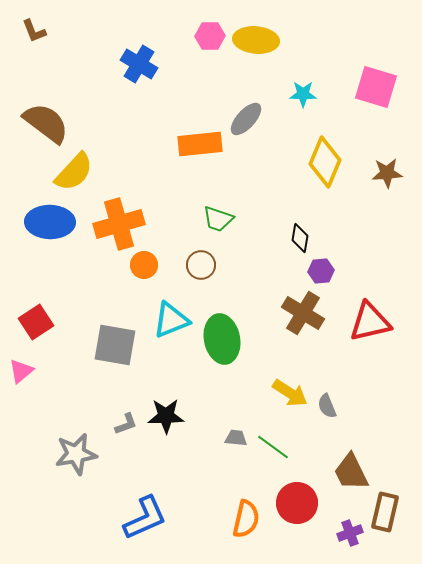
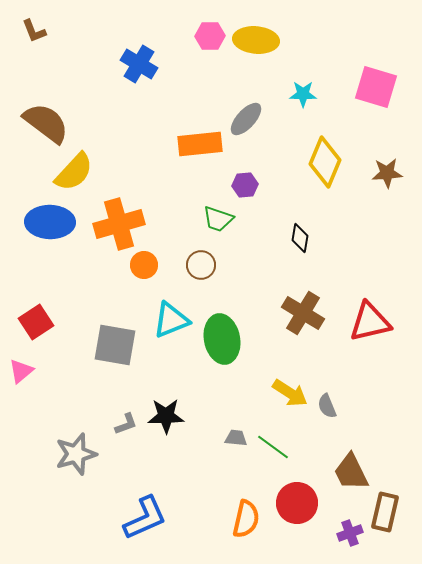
purple hexagon: moved 76 px left, 86 px up
gray star: rotated 6 degrees counterclockwise
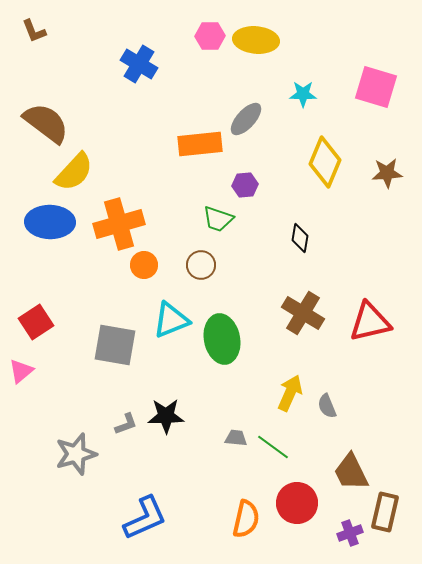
yellow arrow: rotated 99 degrees counterclockwise
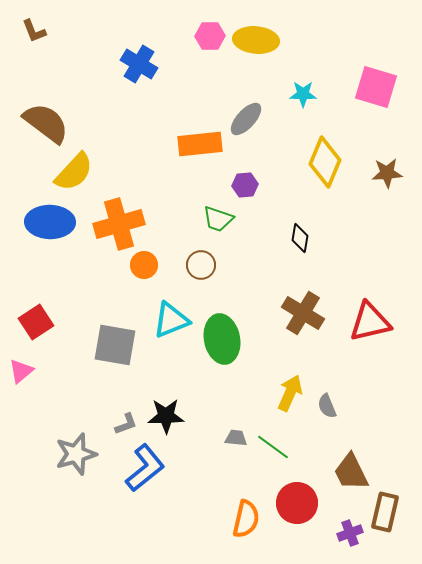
blue L-shape: moved 50 px up; rotated 15 degrees counterclockwise
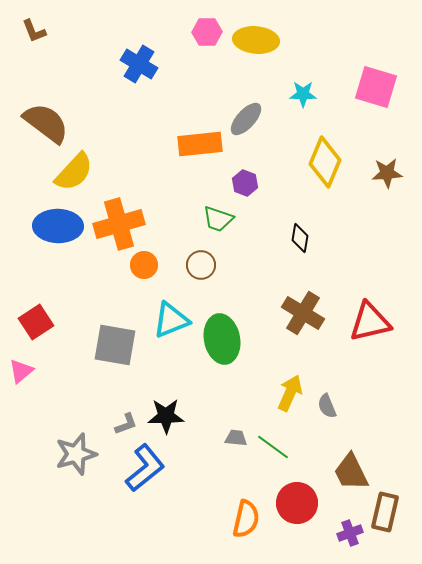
pink hexagon: moved 3 px left, 4 px up
purple hexagon: moved 2 px up; rotated 25 degrees clockwise
blue ellipse: moved 8 px right, 4 px down
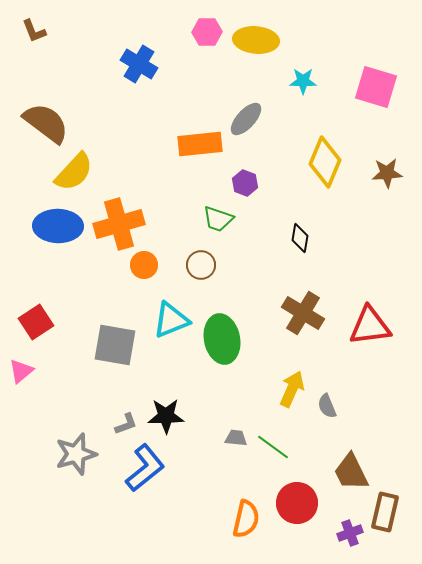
cyan star: moved 13 px up
red triangle: moved 4 px down; rotated 6 degrees clockwise
yellow arrow: moved 2 px right, 4 px up
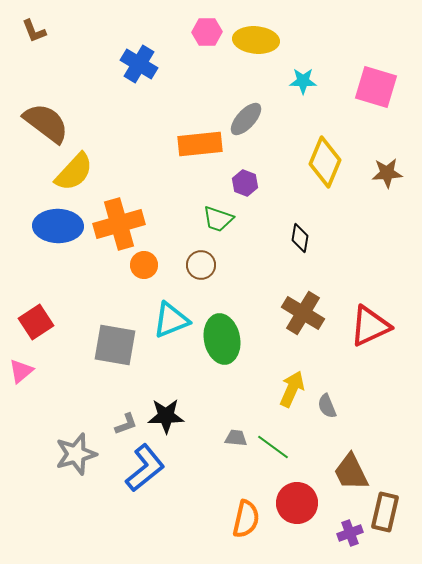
red triangle: rotated 18 degrees counterclockwise
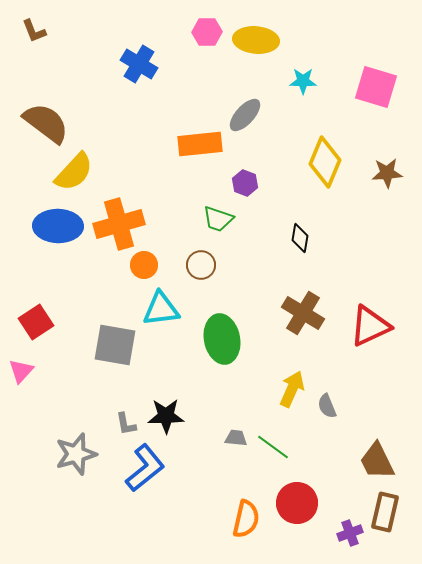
gray ellipse: moved 1 px left, 4 px up
cyan triangle: moved 10 px left, 11 px up; rotated 15 degrees clockwise
pink triangle: rotated 8 degrees counterclockwise
gray L-shape: rotated 100 degrees clockwise
brown trapezoid: moved 26 px right, 11 px up
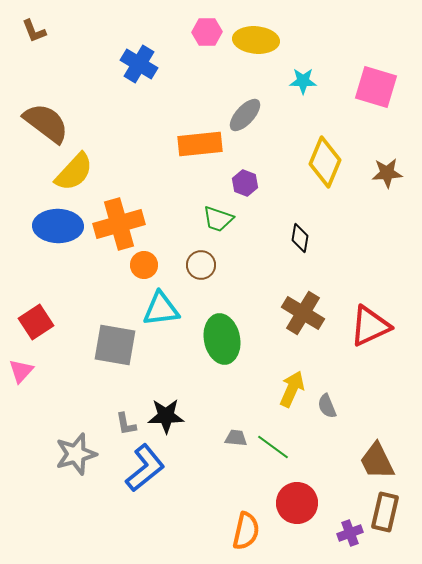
orange semicircle: moved 12 px down
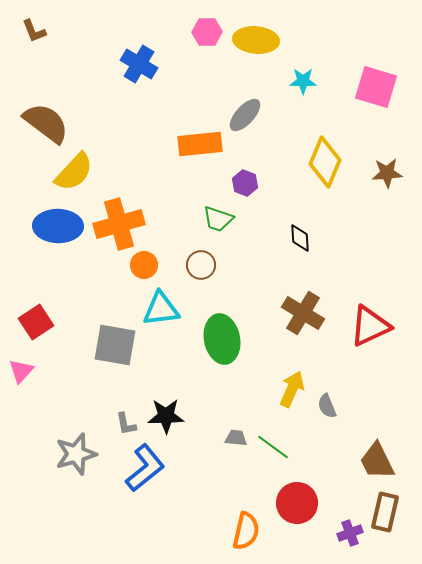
black diamond: rotated 12 degrees counterclockwise
